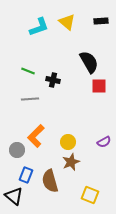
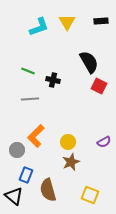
yellow triangle: rotated 18 degrees clockwise
red square: rotated 28 degrees clockwise
brown semicircle: moved 2 px left, 9 px down
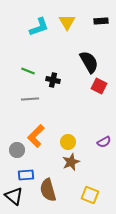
blue rectangle: rotated 63 degrees clockwise
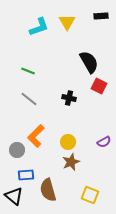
black rectangle: moved 5 px up
black cross: moved 16 px right, 18 px down
gray line: moved 1 px left; rotated 42 degrees clockwise
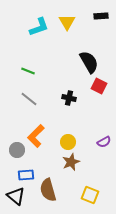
black triangle: moved 2 px right
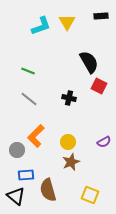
cyan L-shape: moved 2 px right, 1 px up
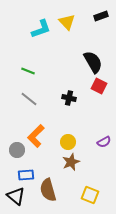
black rectangle: rotated 16 degrees counterclockwise
yellow triangle: rotated 12 degrees counterclockwise
cyan L-shape: moved 3 px down
black semicircle: moved 4 px right
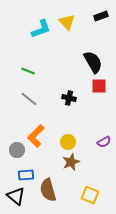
red square: rotated 28 degrees counterclockwise
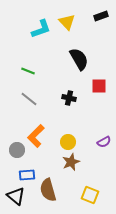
black semicircle: moved 14 px left, 3 px up
blue rectangle: moved 1 px right
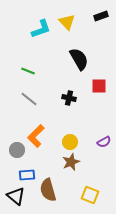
yellow circle: moved 2 px right
